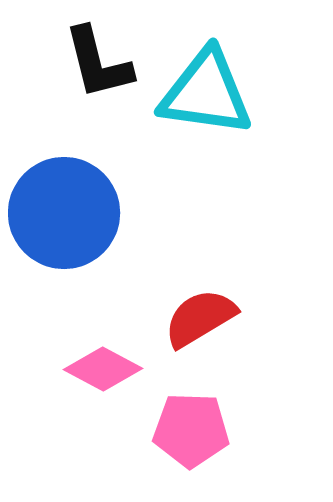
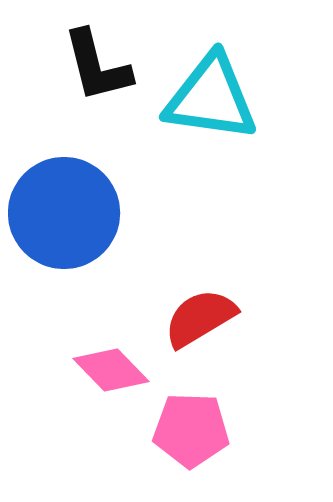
black L-shape: moved 1 px left, 3 px down
cyan triangle: moved 5 px right, 5 px down
pink diamond: moved 8 px right, 1 px down; rotated 18 degrees clockwise
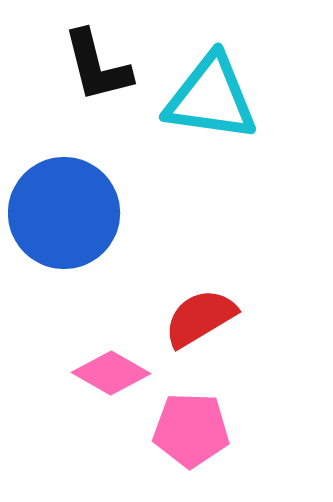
pink diamond: moved 3 px down; rotated 16 degrees counterclockwise
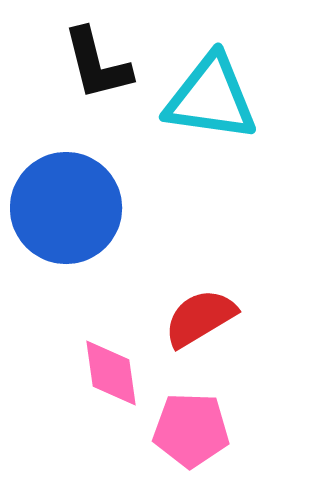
black L-shape: moved 2 px up
blue circle: moved 2 px right, 5 px up
pink diamond: rotated 52 degrees clockwise
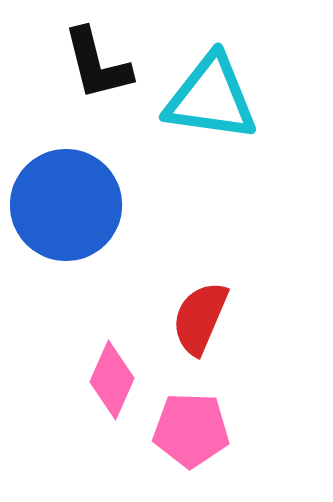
blue circle: moved 3 px up
red semicircle: rotated 36 degrees counterclockwise
pink diamond: moved 1 px right, 7 px down; rotated 32 degrees clockwise
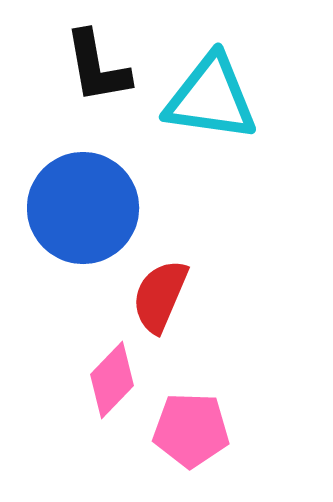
black L-shape: moved 3 px down; rotated 4 degrees clockwise
blue circle: moved 17 px right, 3 px down
red semicircle: moved 40 px left, 22 px up
pink diamond: rotated 20 degrees clockwise
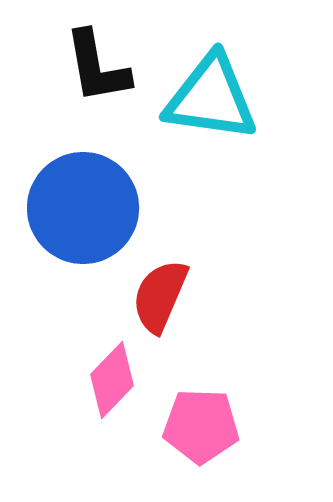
pink pentagon: moved 10 px right, 4 px up
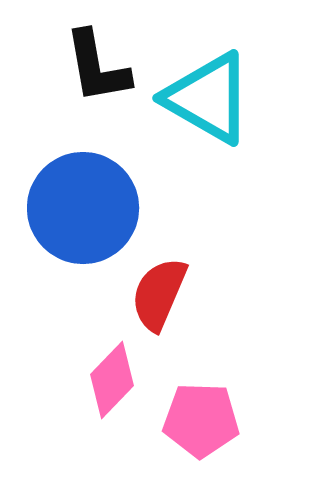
cyan triangle: moved 3 px left; rotated 22 degrees clockwise
red semicircle: moved 1 px left, 2 px up
pink pentagon: moved 6 px up
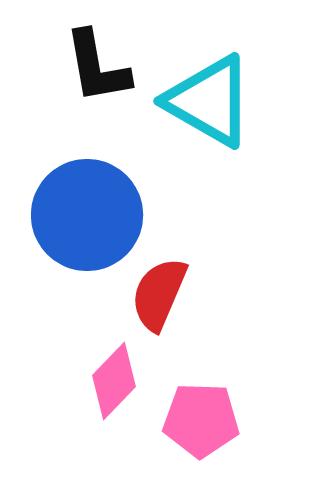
cyan triangle: moved 1 px right, 3 px down
blue circle: moved 4 px right, 7 px down
pink diamond: moved 2 px right, 1 px down
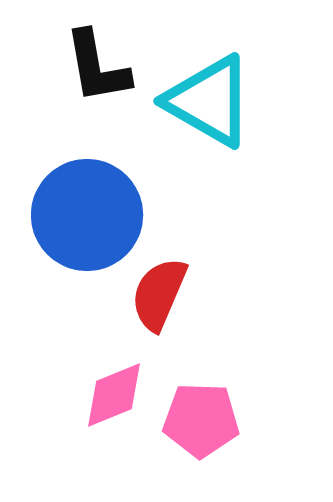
pink diamond: moved 14 px down; rotated 24 degrees clockwise
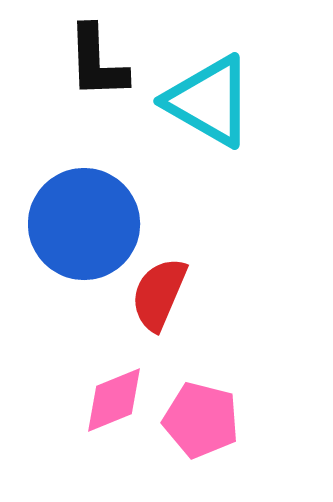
black L-shape: moved 5 px up; rotated 8 degrees clockwise
blue circle: moved 3 px left, 9 px down
pink diamond: moved 5 px down
pink pentagon: rotated 12 degrees clockwise
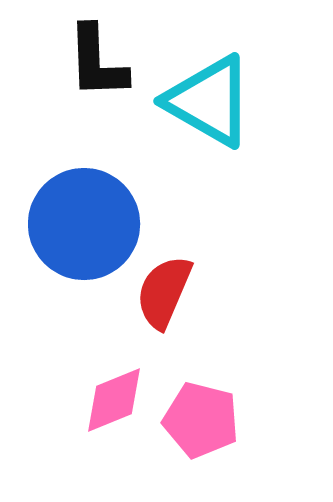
red semicircle: moved 5 px right, 2 px up
